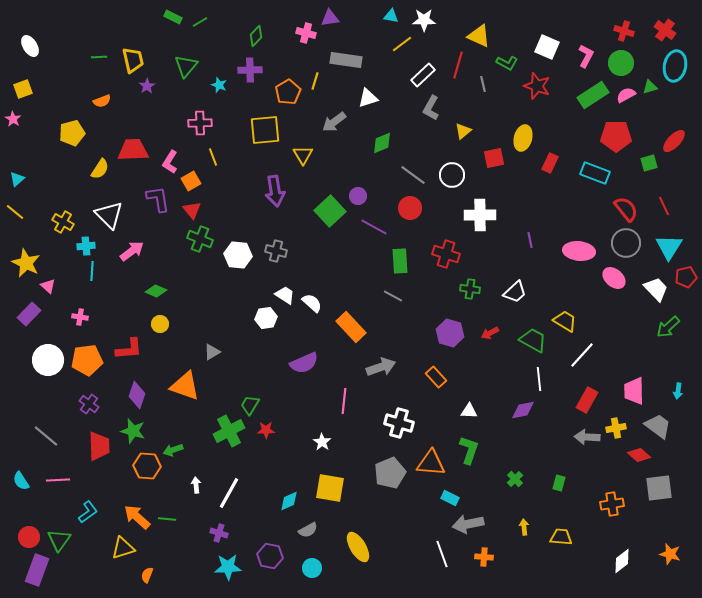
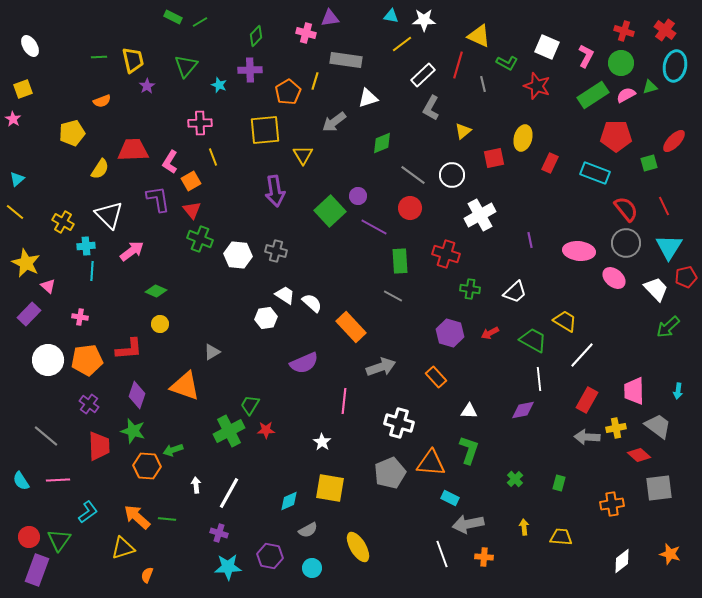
white cross at (480, 215): rotated 28 degrees counterclockwise
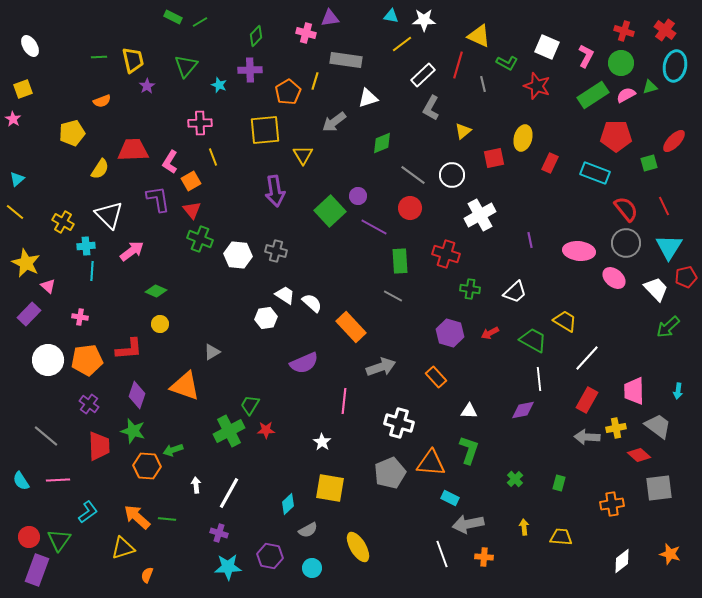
white line at (582, 355): moved 5 px right, 3 px down
cyan diamond at (289, 501): moved 1 px left, 3 px down; rotated 20 degrees counterclockwise
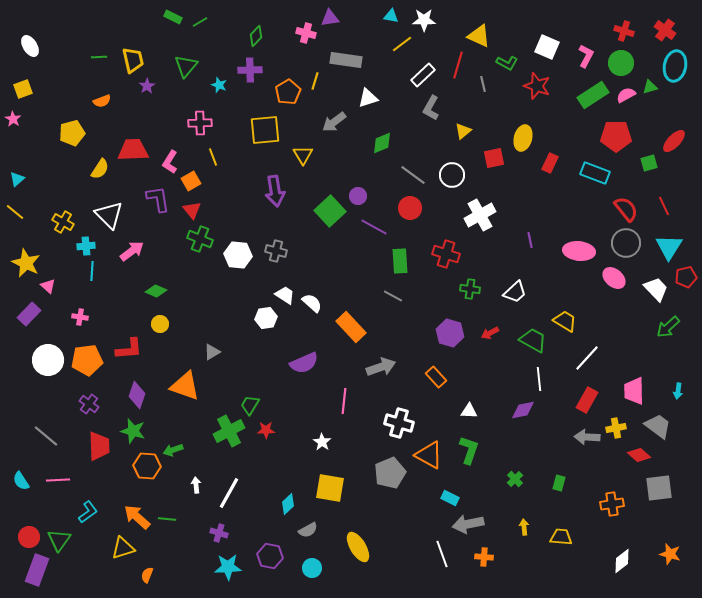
orange triangle at (431, 463): moved 2 px left, 8 px up; rotated 24 degrees clockwise
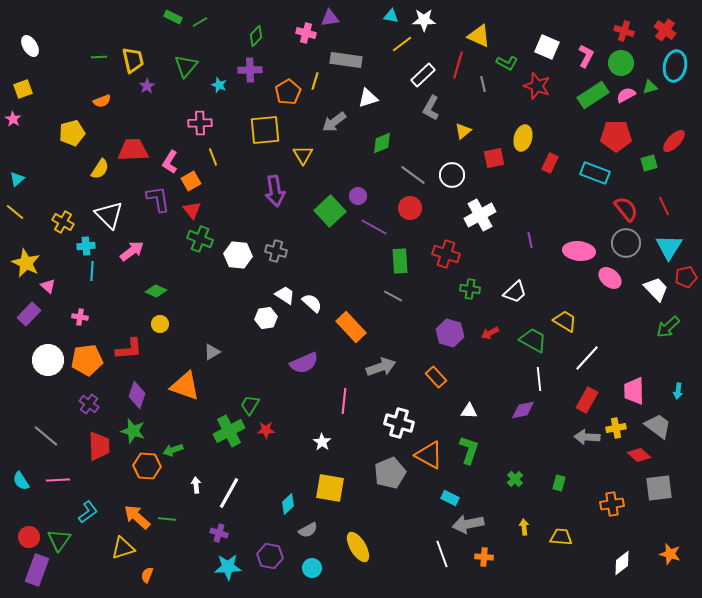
pink ellipse at (614, 278): moved 4 px left
white diamond at (622, 561): moved 2 px down
